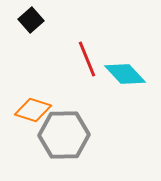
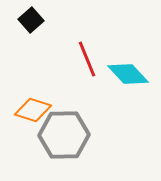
cyan diamond: moved 3 px right
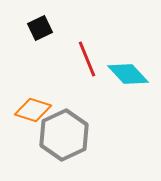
black square: moved 9 px right, 8 px down; rotated 15 degrees clockwise
gray hexagon: rotated 24 degrees counterclockwise
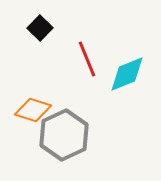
black square: rotated 20 degrees counterclockwise
cyan diamond: moved 1 px left; rotated 69 degrees counterclockwise
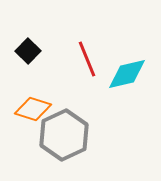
black square: moved 12 px left, 23 px down
cyan diamond: rotated 9 degrees clockwise
orange diamond: moved 1 px up
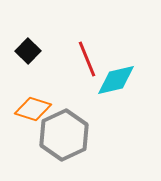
cyan diamond: moved 11 px left, 6 px down
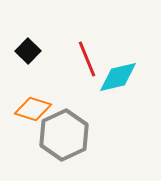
cyan diamond: moved 2 px right, 3 px up
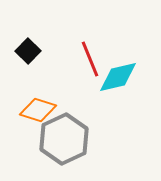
red line: moved 3 px right
orange diamond: moved 5 px right, 1 px down
gray hexagon: moved 4 px down
